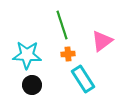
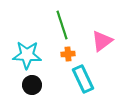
cyan rectangle: rotated 8 degrees clockwise
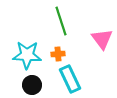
green line: moved 1 px left, 4 px up
pink triangle: moved 2 px up; rotated 30 degrees counterclockwise
orange cross: moved 10 px left
cyan rectangle: moved 13 px left
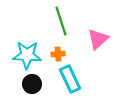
pink triangle: moved 4 px left; rotated 25 degrees clockwise
black circle: moved 1 px up
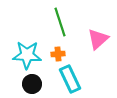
green line: moved 1 px left, 1 px down
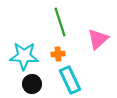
cyan star: moved 3 px left, 1 px down
cyan rectangle: moved 1 px down
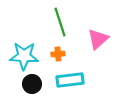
cyan rectangle: rotated 72 degrees counterclockwise
